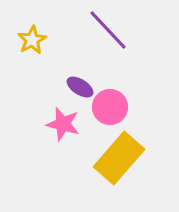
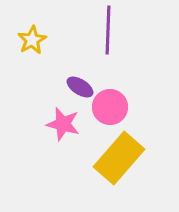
purple line: rotated 45 degrees clockwise
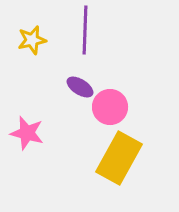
purple line: moved 23 px left
yellow star: rotated 16 degrees clockwise
pink star: moved 36 px left, 9 px down
yellow rectangle: rotated 12 degrees counterclockwise
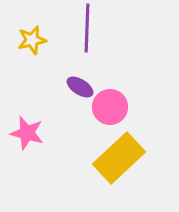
purple line: moved 2 px right, 2 px up
yellow rectangle: rotated 18 degrees clockwise
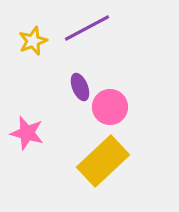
purple line: rotated 60 degrees clockwise
yellow star: moved 1 px right, 1 px down; rotated 8 degrees counterclockwise
purple ellipse: rotated 36 degrees clockwise
yellow rectangle: moved 16 px left, 3 px down
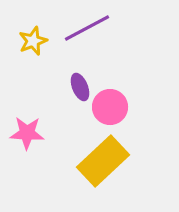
pink star: rotated 12 degrees counterclockwise
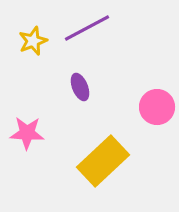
pink circle: moved 47 px right
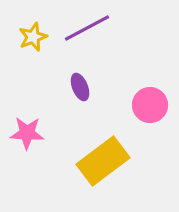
yellow star: moved 4 px up
pink circle: moved 7 px left, 2 px up
yellow rectangle: rotated 6 degrees clockwise
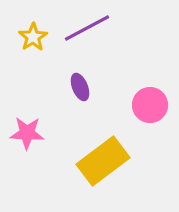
yellow star: rotated 12 degrees counterclockwise
